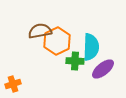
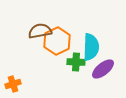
green cross: moved 1 px right, 1 px down
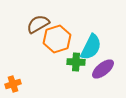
brown semicircle: moved 2 px left, 7 px up; rotated 20 degrees counterclockwise
orange hexagon: moved 2 px up; rotated 8 degrees clockwise
cyan semicircle: rotated 24 degrees clockwise
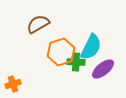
orange hexagon: moved 4 px right, 13 px down
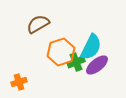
green cross: rotated 24 degrees counterclockwise
purple ellipse: moved 6 px left, 4 px up
orange cross: moved 6 px right, 2 px up
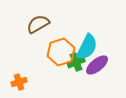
cyan semicircle: moved 4 px left
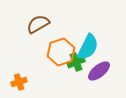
cyan semicircle: moved 1 px right
purple ellipse: moved 2 px right, 6 px down
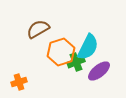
brown semicircle: moved 5 px down
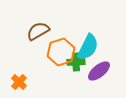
brown semicircle: moved 2 px down
green cross: rotated 18 degrees clockwise
orange cross: rotated 28 degrees counterclockwise
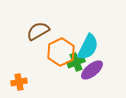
orange hexagon: rotated 8 degrees counterclockwise
green cross: rotated 18 degrees counterclockwise
purple ellipse: moved 7 px left, 1 px up
orange cross: rotated 35 degrees clockwise
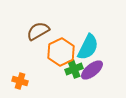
green cross: moved 2 px left, 7 px down
orange cross: moved 1 px right, 1 px up; rotated 28 degrees clockwise
